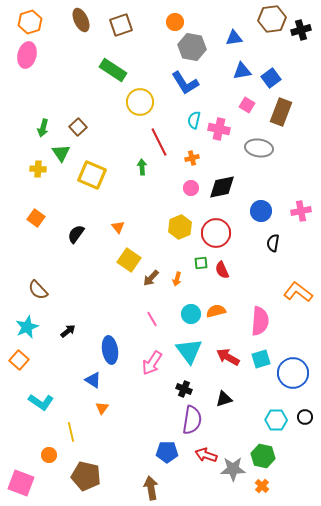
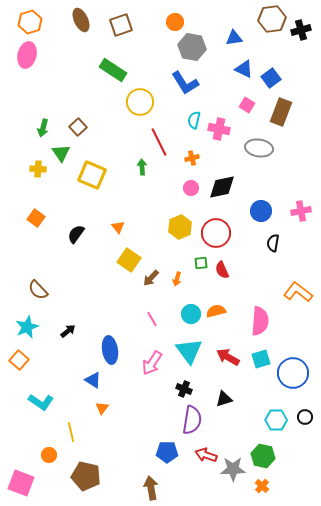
blue triangle at (242, 71): moved 2 px right, 2 px up; rotated 36 degrees clockwise
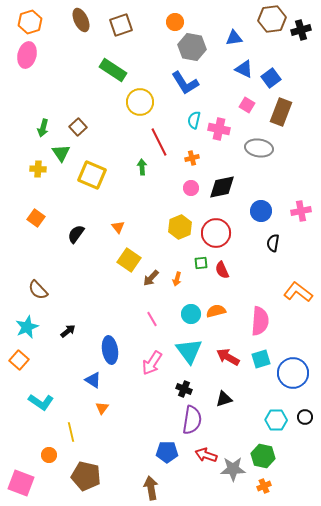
orange cross at (262, 486): moved 2 px right; rotated 24 degrees clockwise
